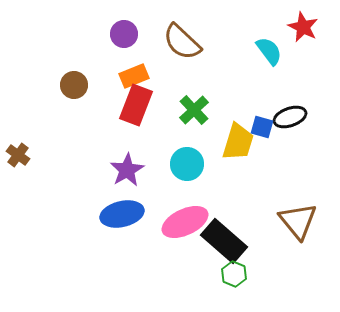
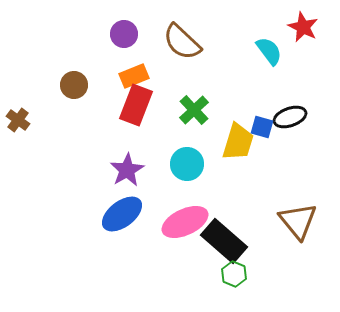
brown cross: moved 35 px up
blue ellipse: rotated 24 degrees counterclockwise
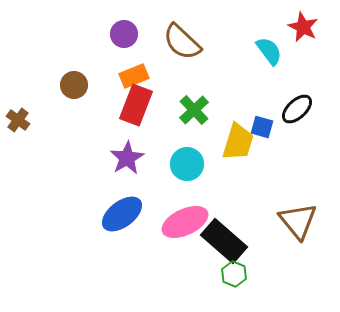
black ellipse: moved 7 px right, 8 px up; rotated 24 degrees counterclockwise
purple star: moved 12 px up
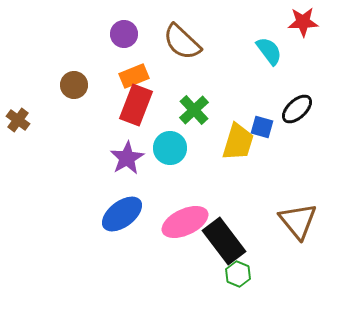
red star: moved 5 px up; rotated 28 degrees counterclockwise
cyan circle: moved 17 px left, 16 px up
black rectangle: rotated 12 degrees clockwise
green hexagon: moved 4 px right
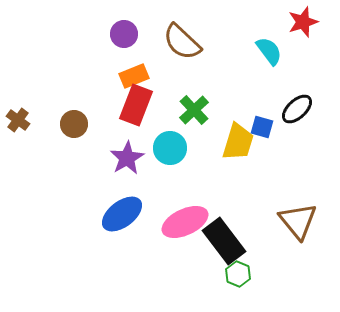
red star: rotated 16 degrees counterclockwise
brown circle: moved 39 px down
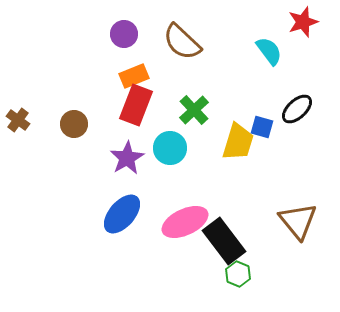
blue ellipse: rotated 12 degrees counterclockwise
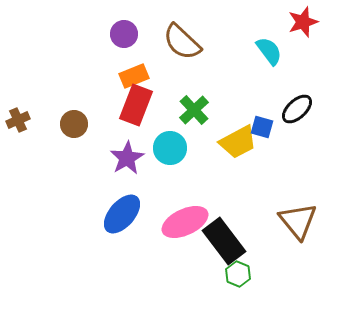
brown cross: rotated 30 degrees clockwise
yellow trapezoid: rotated 45 degrees clockwise
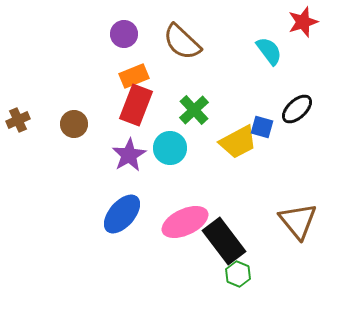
purple star: moved 2 px right, 3 px up
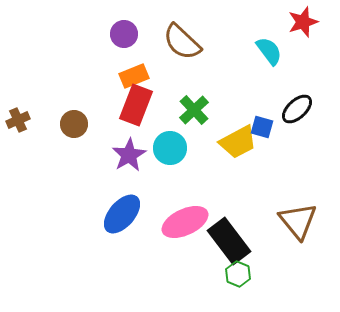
black rectangle: moved 5 px right
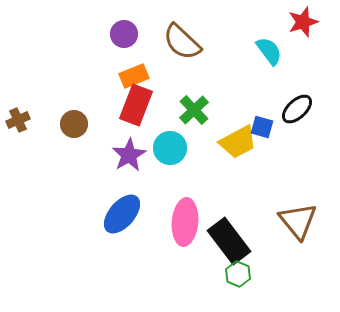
pink ellipse: rotated 60 degrees counterclockwise
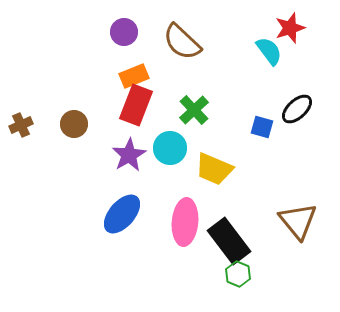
red star: moved 13 px left, 6 px down
purple circle: moved 2 px up
brown cross: moved 3 px right, 5 px down
yellow trapezoid: moved 24 px left, 27 px down; rotated 51 degrees clockwise
